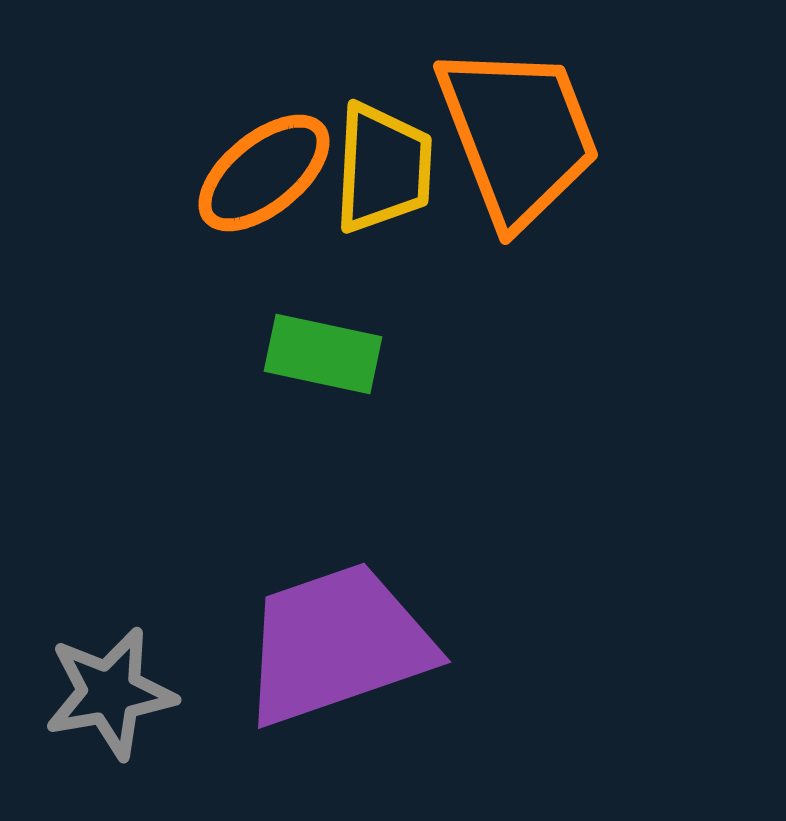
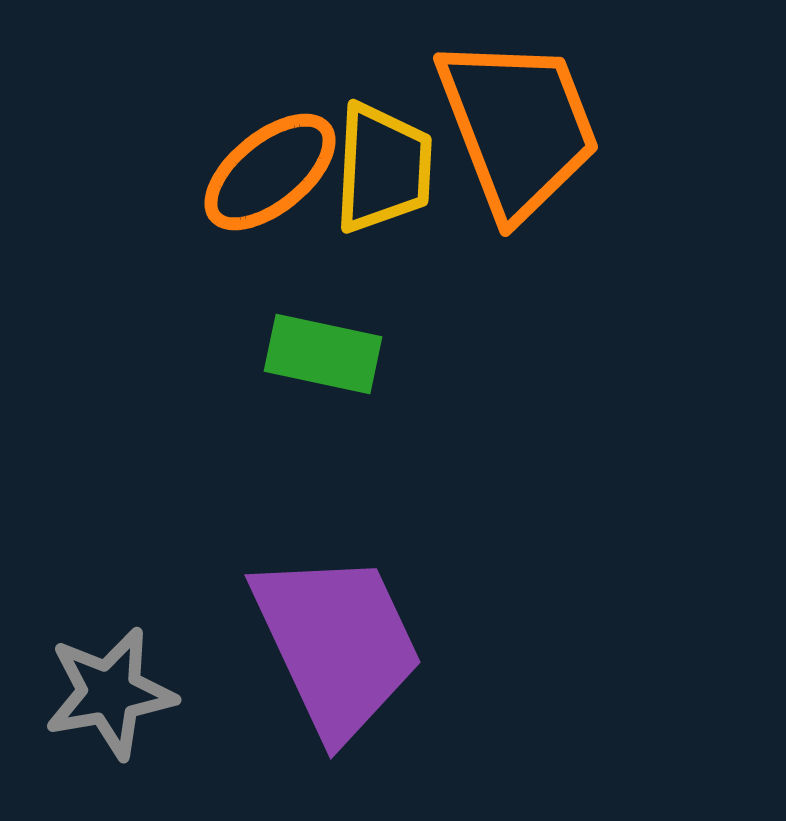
orange trapezoid: moved 8 px up
orange ellipse: moved 6 px right, 1 px up
purple trapezoid: rotated 84 degrees clockwise
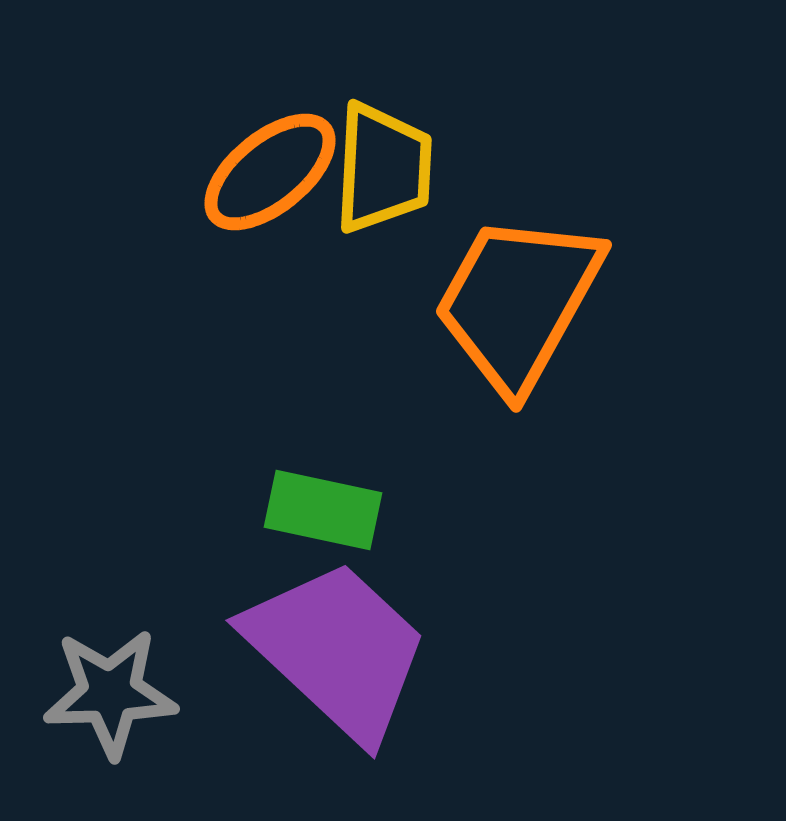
orange trapezoid: moved 175 px down; rotated 130 degrees counterclockwise
green rectangle: moved 156 px down
purple trapezoid: moved 6 px down; rotated 22 degrees counterclockwise
gray star: rotated 8 degrees clockwise
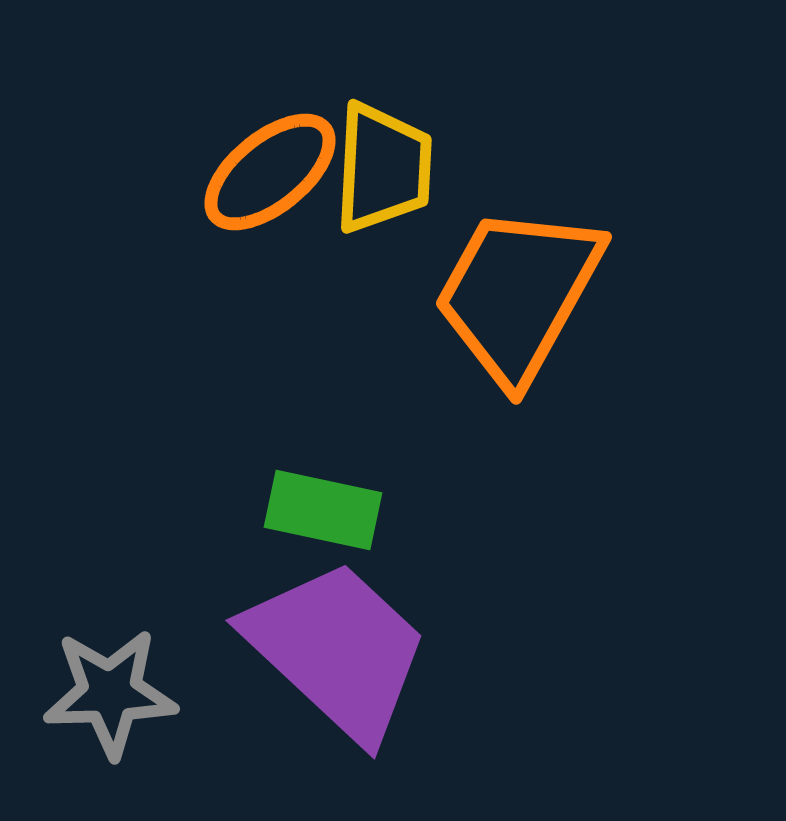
orange trapezoid: moved 8 px up
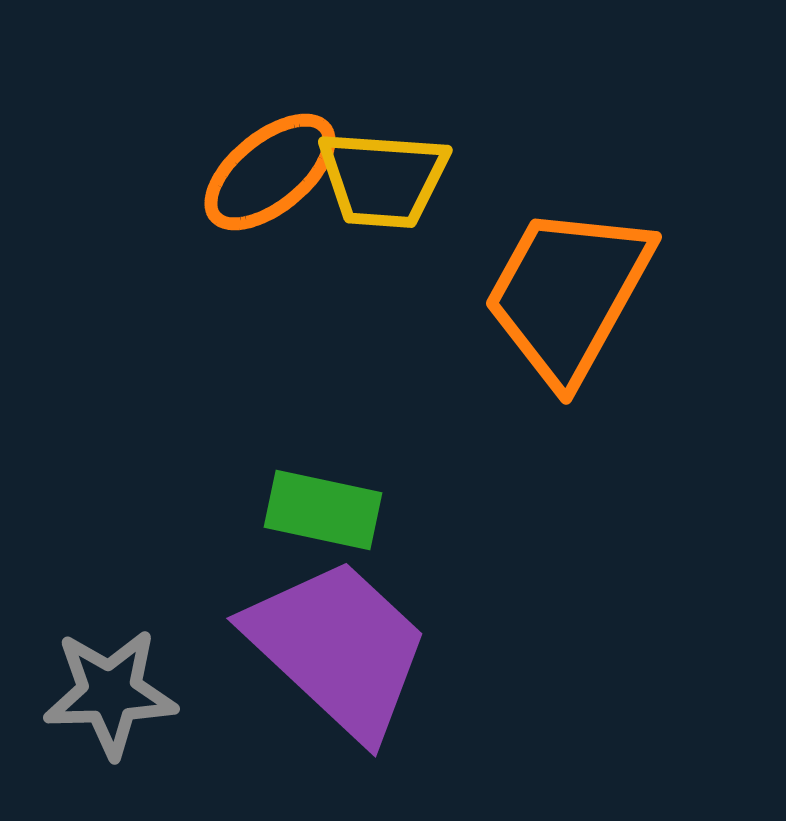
yellow trapezoid: moved 11 px down; rotated 91 degrees clockwise
orange trapezoid: moved 50 px right
purple trapezoid: moved 1 px right, 2 px up
